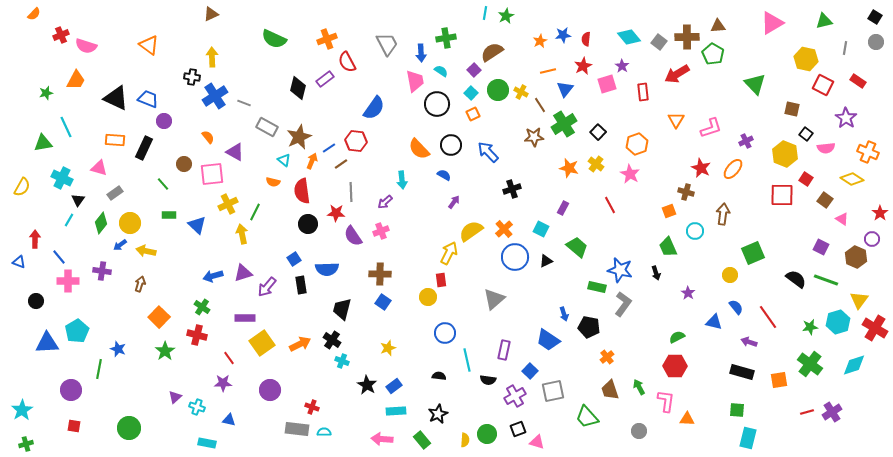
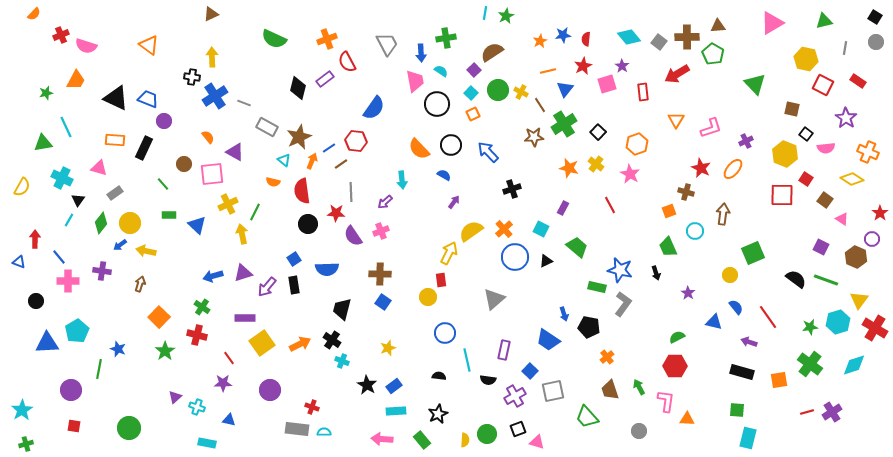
black rectangle at (301, 285): moved 7 px left
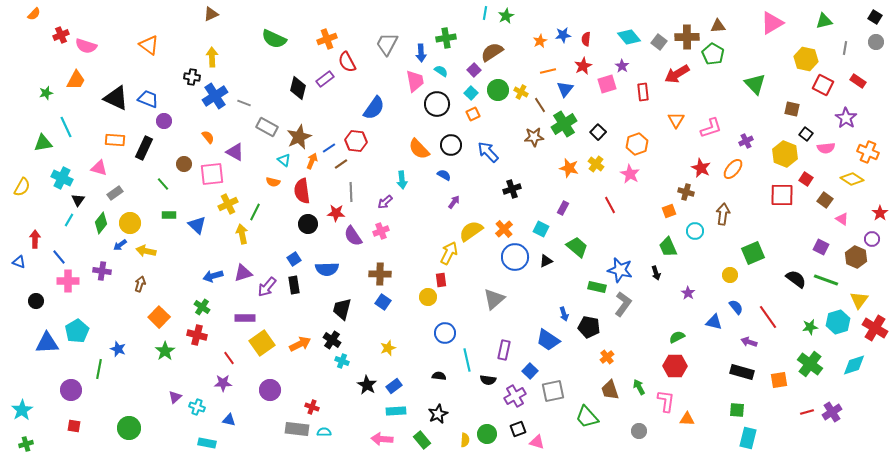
gray trapezoid at (387, 44): rotated 125 degrees counterclockwise
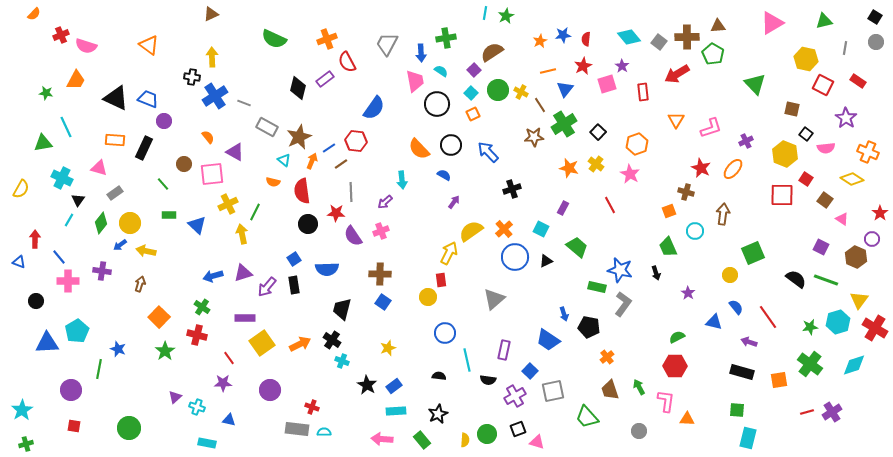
green star at (46, 93): rotated 24 degrees clockwise
yellow semicircle at (22, 187): moved 1 px left, 2 px down
